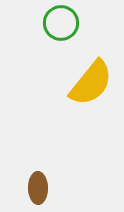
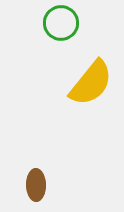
brown ellipse: moved 2 px left, 3 px up
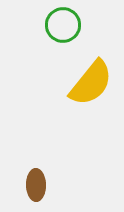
green circle: moved 2 px right, 2 px down
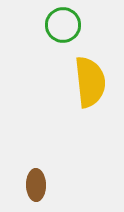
yellow semicircle: moved 1 px left, 1 px up; rotated 45 degrees counterclockwise
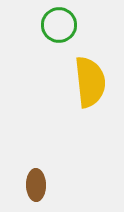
green circle: moved 4 px left
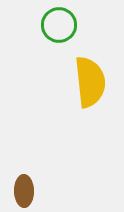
brown ellipse: moved 12 px left, 6 px down
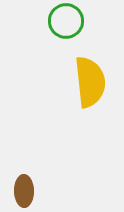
green circle: moved 7 px right, 4 px up
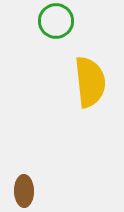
green circle: moved 10 px left
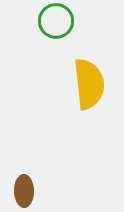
yellow semicircle: moved 1 px left, 2 px down
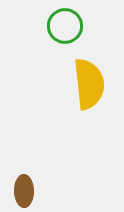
green circle: moved 9 px right, 5 px down
